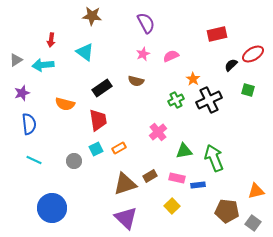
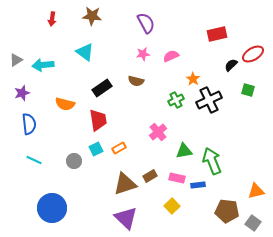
red arrow: moved 1 px right, 21 px up
pink star: rotated 16 degrees clockwise
green arrow: moved 2 px left, 3 px down
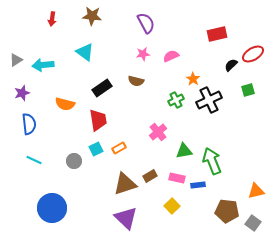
green square: rotated 32 degrees counterclockwise
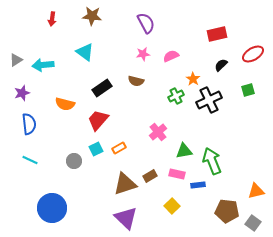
black semicircle: moved 10 px left
green cross: moved 4 px up
red trapezoid: rotated 130 degrees counterclockwise
cyan line: moved 4 px left
pink rectangle: moved 4 px up
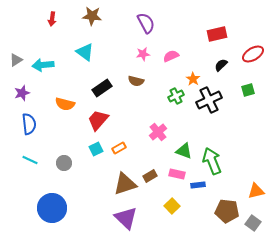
green triangle: rotated 30 degrees clockwise
gray circle: moved 10 px left, 2 px down
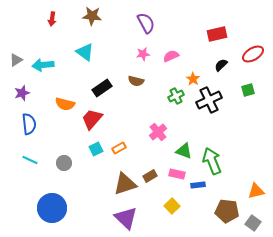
red trapezoid: moved 6 px left, 1 px up
